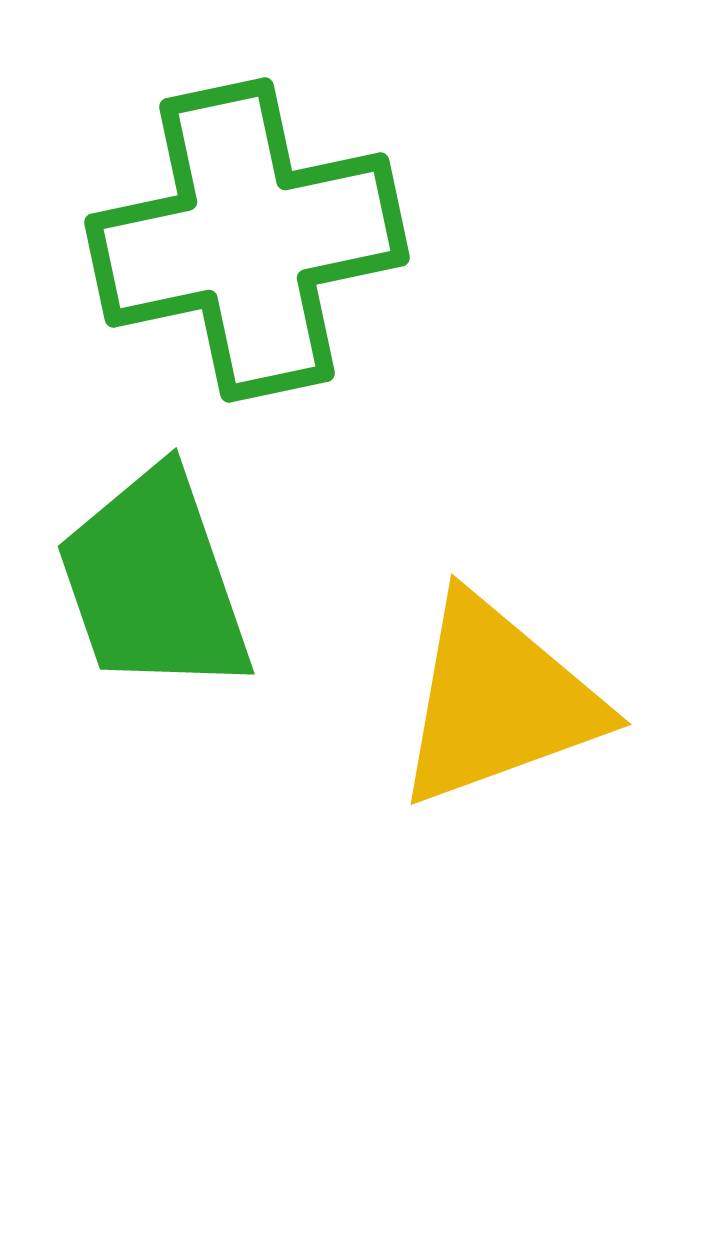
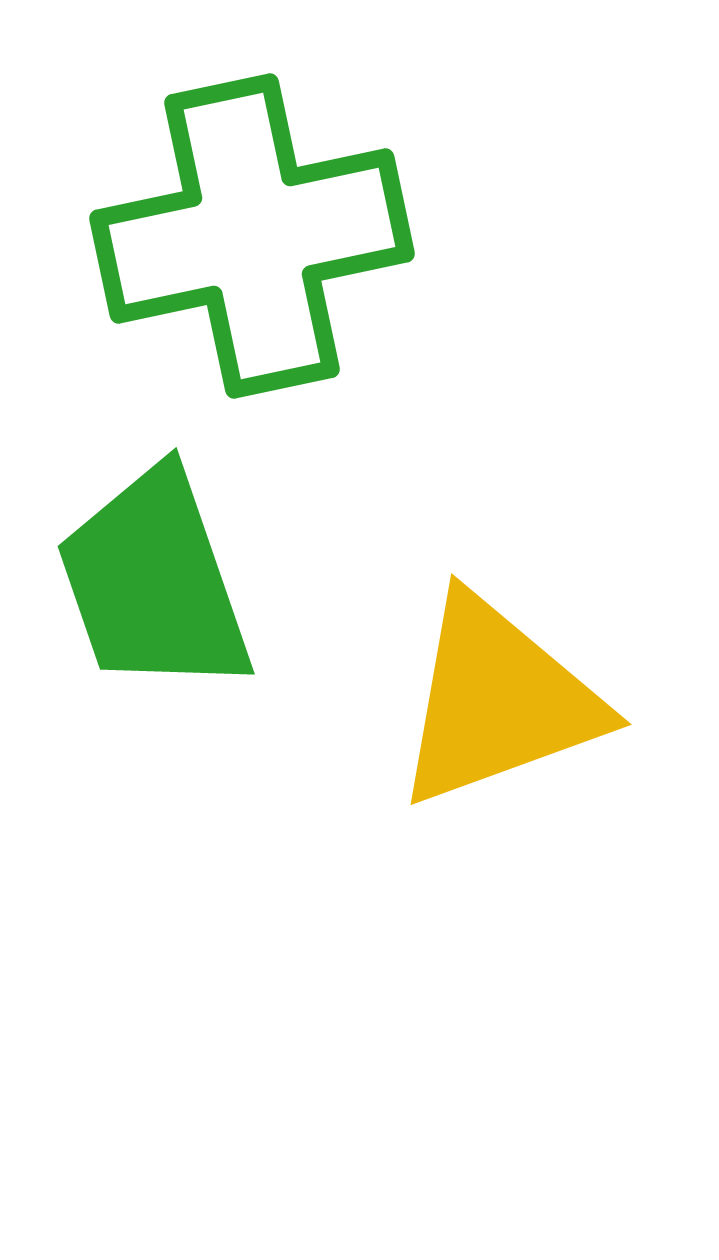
green cross: moved 5 px right, 4 px up
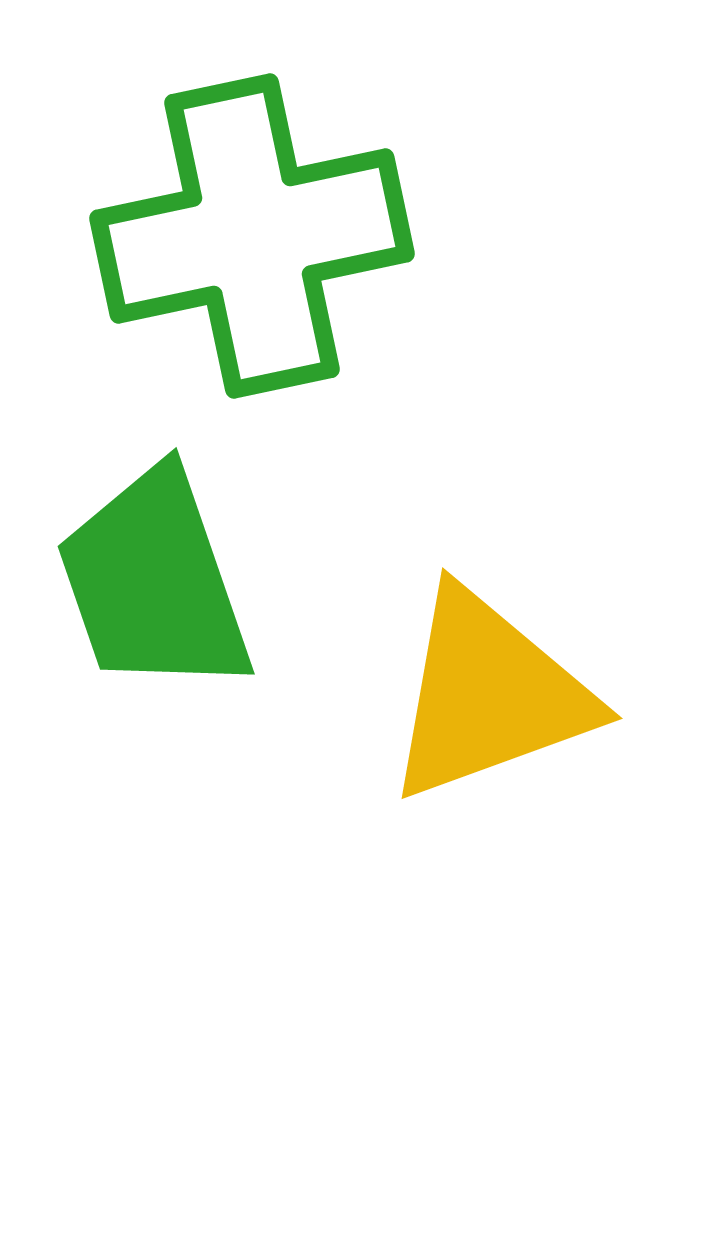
yellow triangle: moved 9 px left, 6 px up
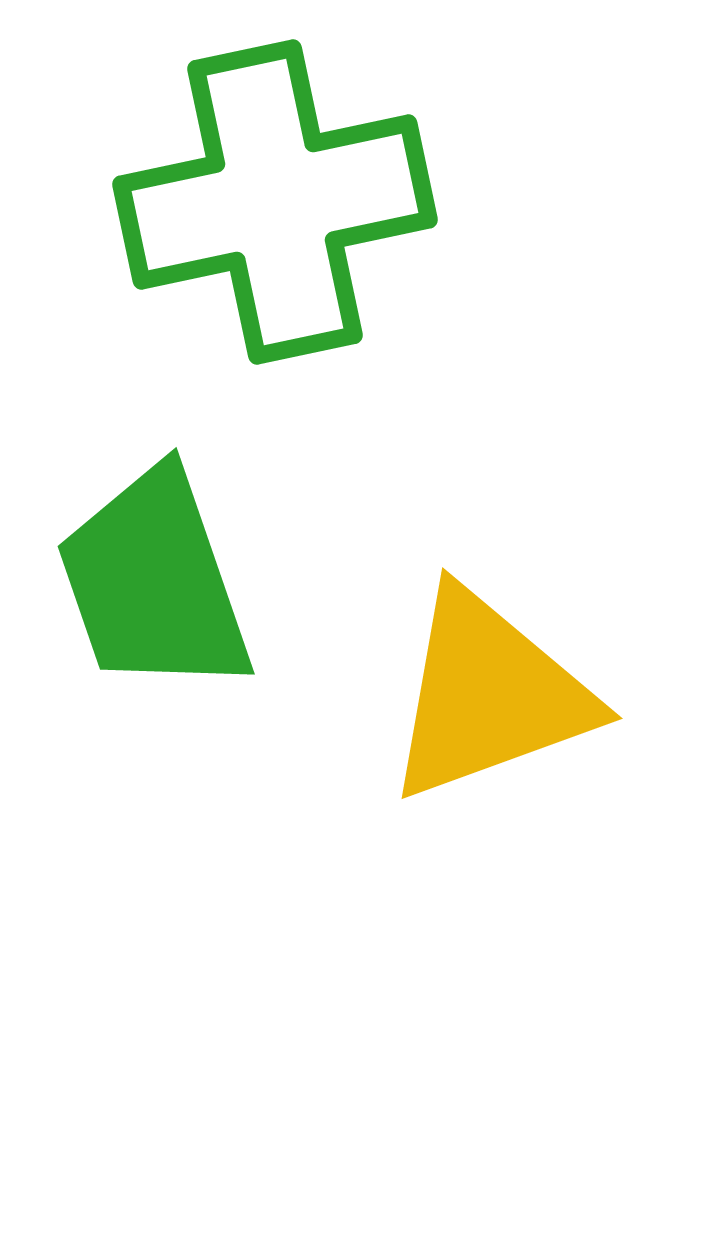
green cross: moved 23 px right, 34 px up
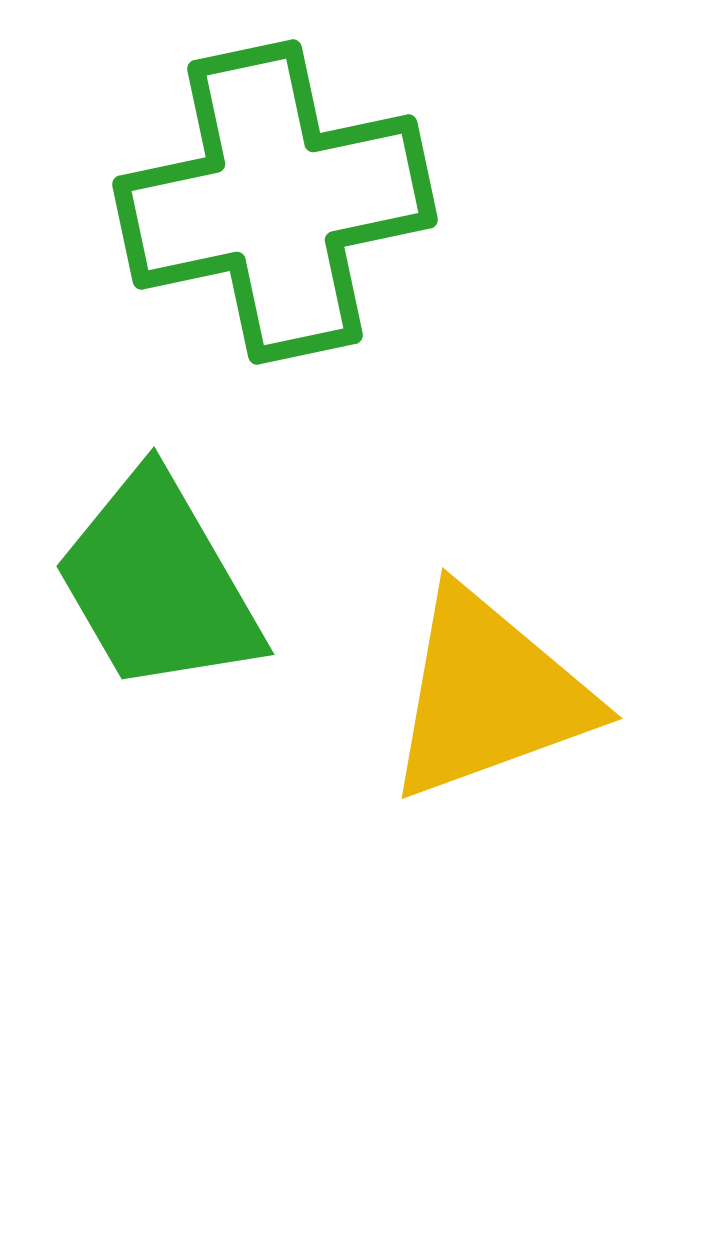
green trapezoid: moved 4 px right, 1 px down; rotated 11 degrees counterclockwise
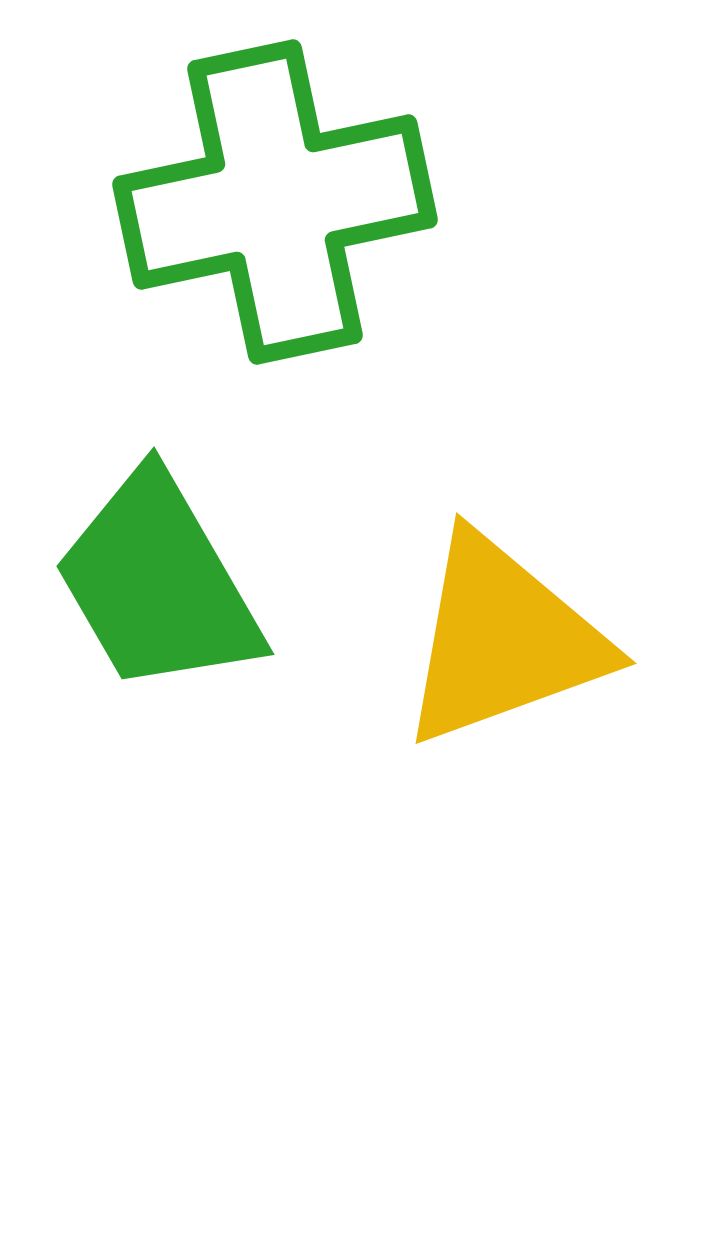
yellow triangle: moved 14 px right, 55 px up
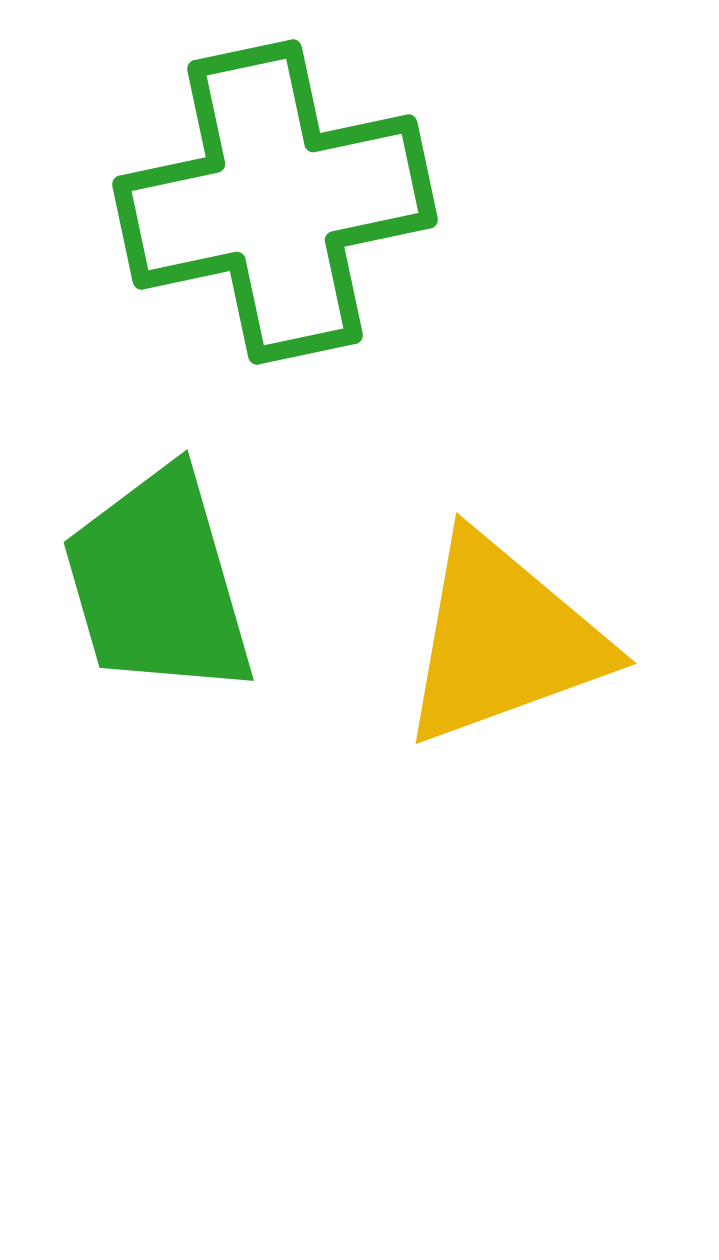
green trapezoid: rotated 14 degrees clockwise
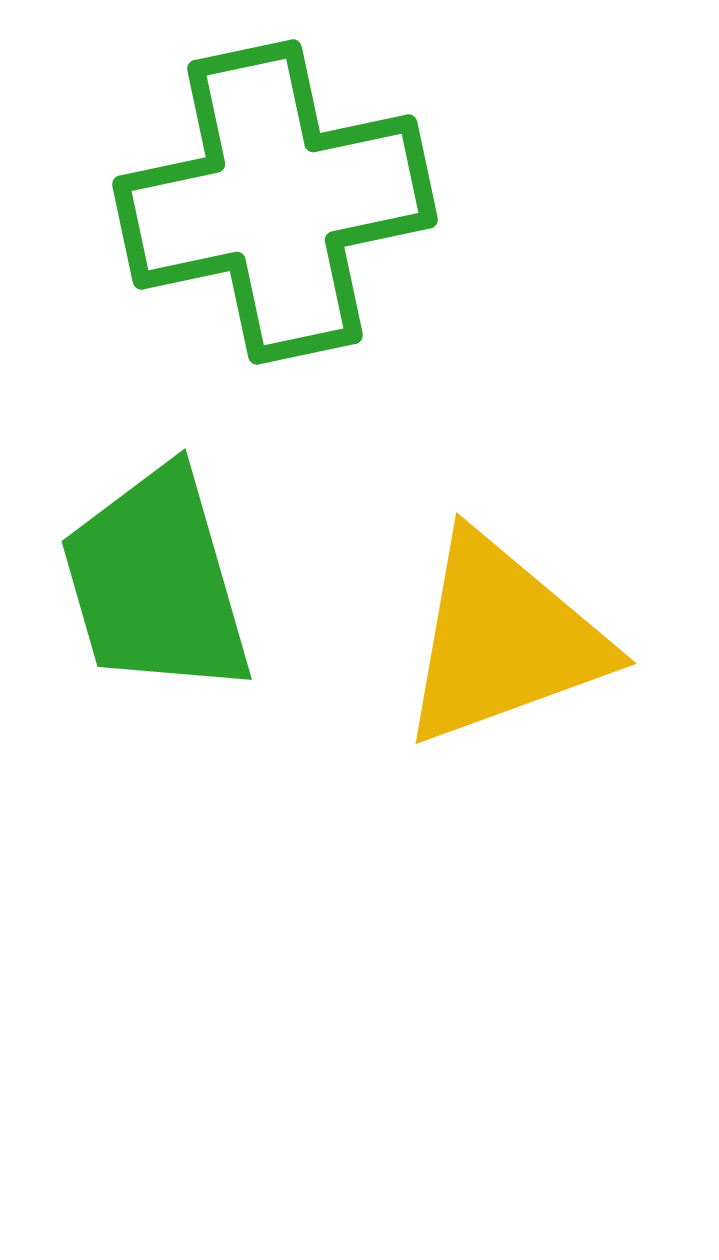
green trapezoid: moved 2 px left, 1 px up
